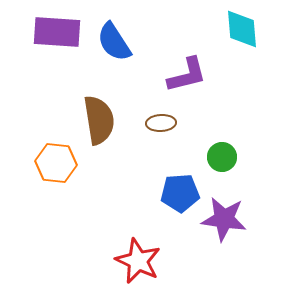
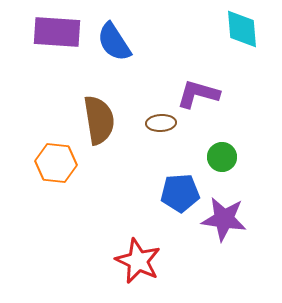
purple L-shape: moved 11 px right, 19 px down; rotated 150 degrees counterclockwise
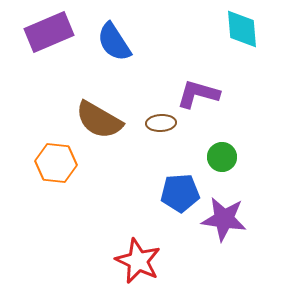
purple rectangle: moved 8 px left; rotated 27 degrees counterclockwise
brown semicircle: rotated 129 degrees clockwise
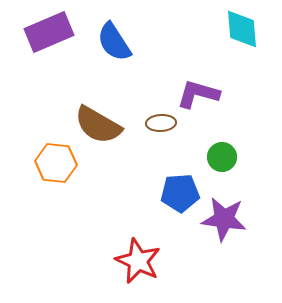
brown semicircle: moved 1 px left, 5 px down
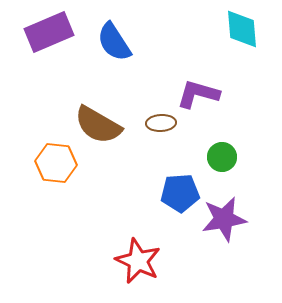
purple star: rotated 18 degrees counterclockwise
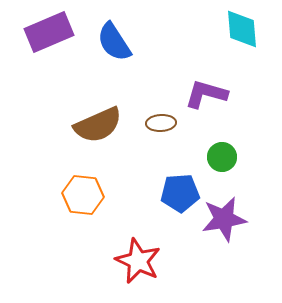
purple L-shape: moved 8 px right
brown semicircle: rotated 54 degrees counterclockwise
orange hexagon: moved 27 px right, 32 px down
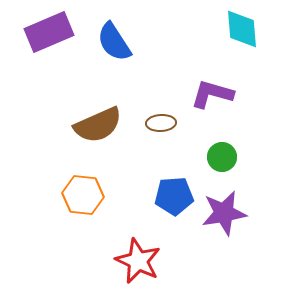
purple L-shape: moved 6 px right
blue pentagon: moved 6 px left, 3 px down
purple star: moved 6 px up
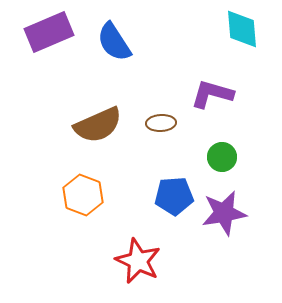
orange hexagon: rotated 15 degrees clockwise
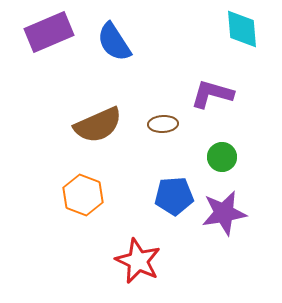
brown ellipse: moved 2 px right, 1 px down
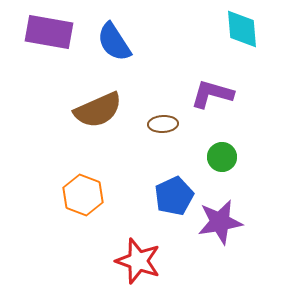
purple rectangle: rotated 33 degrees clockwise
brown semicircle: moved 15 px up
blue pentagon: rotated 21 degrees counterclockwise
purple star: moved 4 px left, 9 px down
red star: rotated 6 degrees counterclockwise
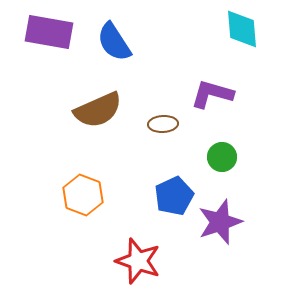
purple star: rotated 9 degrees counterclockwise
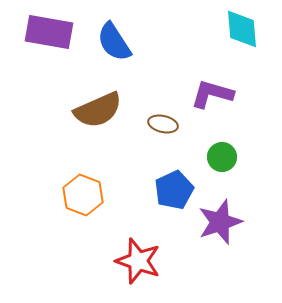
brown ellipse: rotated 16 degrees clockwise
blue pentagon: moved 6 px up
